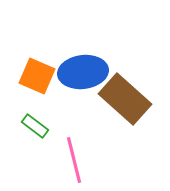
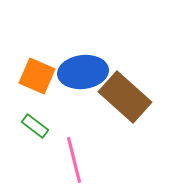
brown rectangle: moved 2 px up
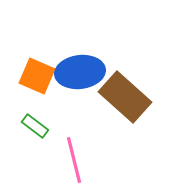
blue ellipse: moved 3 px left
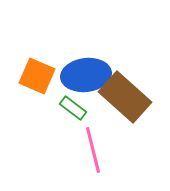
blue ellipse: moved 6 px right, 3 px down
green rectangle: moved 38 px right, 18 px up
pink line: moved 19 px right, 10 px up
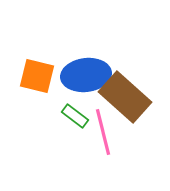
orange square: rotated 9 degrees counterclockwise
green rectangle: moved 2 px right, 8 px down
pink line: moved 10 px right, 18 px up
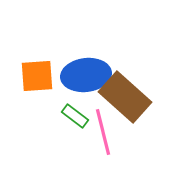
orange square: rotated 18 degrees counterclockwise
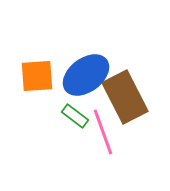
blue ellipse: rotated 30 degrees counterclockwise
brown rectangle: rotated 21 degrees clockwise
pink line: rotated 6 degrees counterclockwise
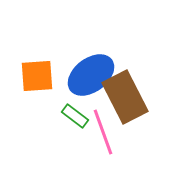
blue ellipse: moved 5 px right
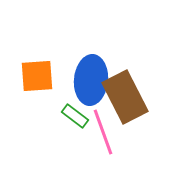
blue ellipse: moved 5 px down; rotated 48 degrees counterclockwise
